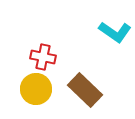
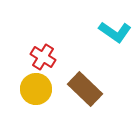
red cross: rotated 20 degrees clockwise
brown rectangle: moved 1 px up
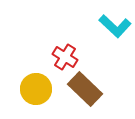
cyan L-shape: moved 6 px up; rotated 8 degrees clockwise
red cross: moved 22 px right
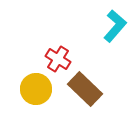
cyan L-shape: rotated 92 degrees counterclockwise
red cross: moved 7 px left, 2 px down
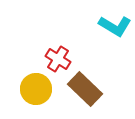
cyan L-shape: rotated 80 degrees clockwise
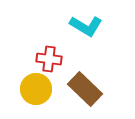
cyan L-shape: moved 29 px left
red cross: moved 9 px left; rotated 25 degrees counterclockwise
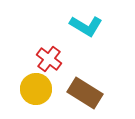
red cross: rotated 30 degrees clockwise
brown rectangle: moved 4 px down; rotated 12 degrees counterclockwise
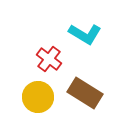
cyan L-shape: moved 1 px left, 8 px down
yellow circle: moved 2 px right, 8 px down
